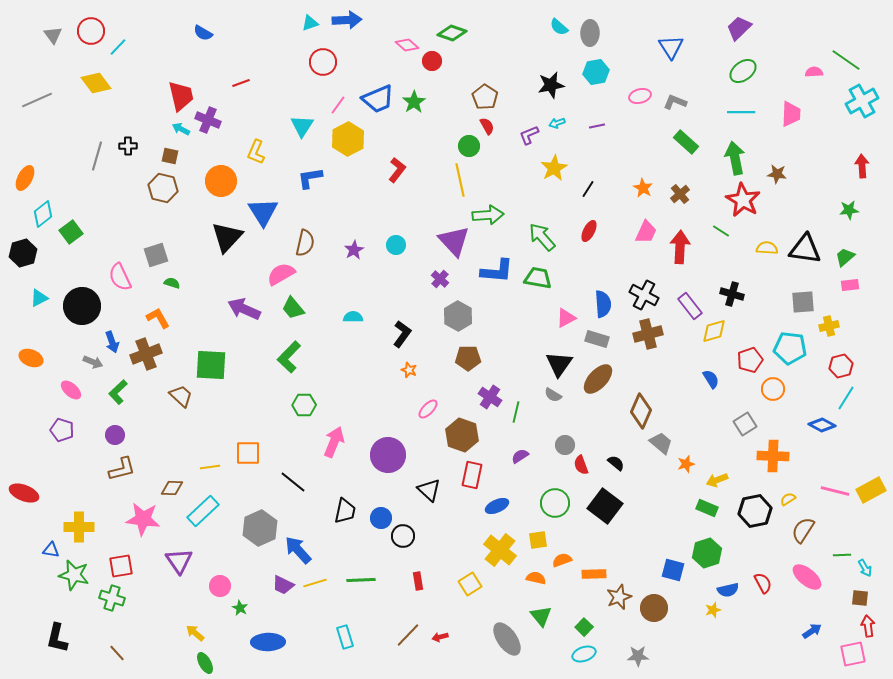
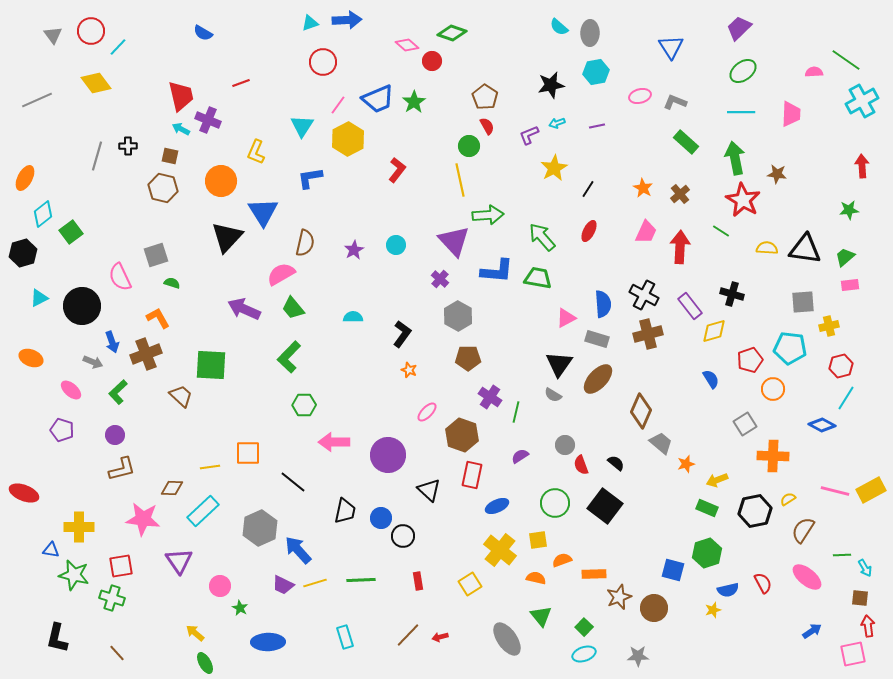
pink ellipse at (428, 409): moved 1 px left, 3 px down
pink arrow at (334, 442): rotated 112 degrees counterclockwise
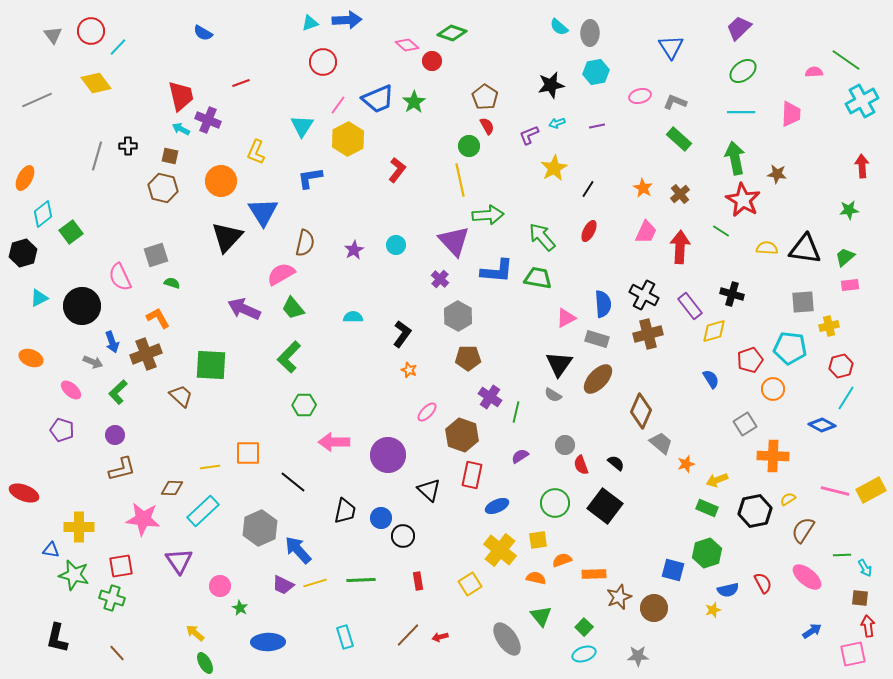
green rectangle at (686, 142): moved 7 px left, 3 px up
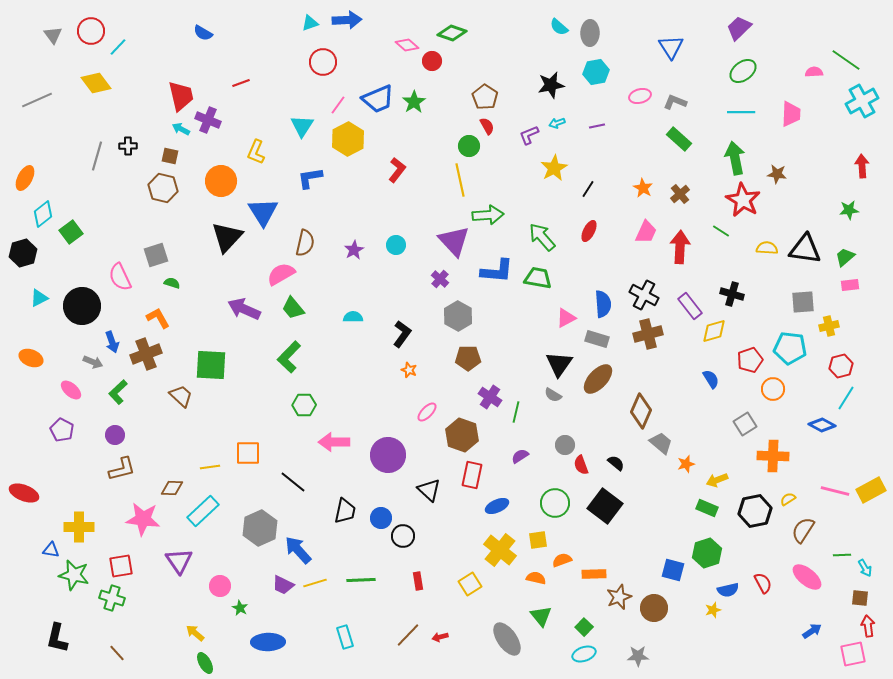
purple pentagon at (62, 430): rotated 10 degrees clockwise
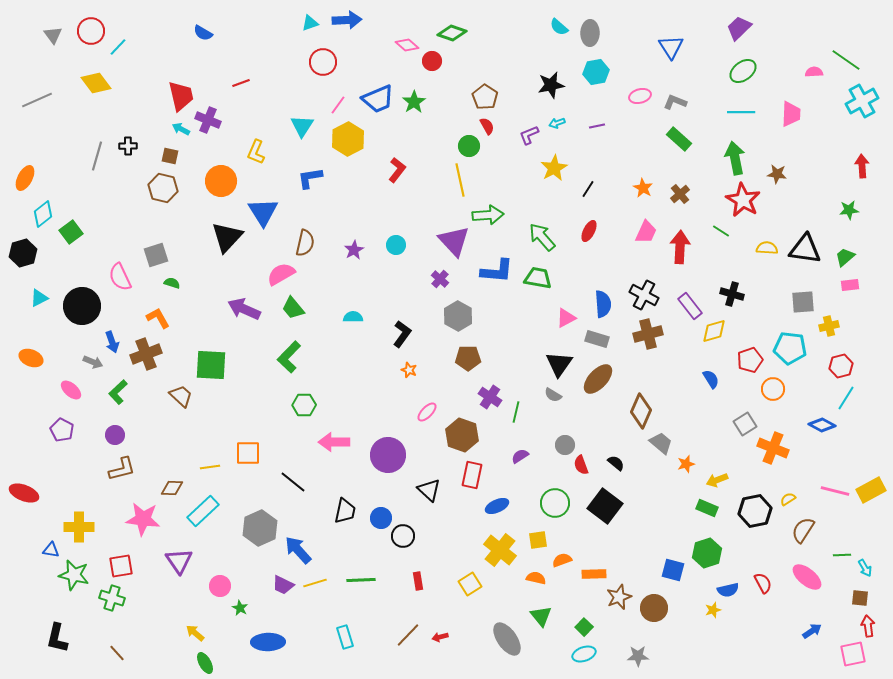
orange cross at (773, 456): moved 8 px up; rotated 20 degrees clockwise
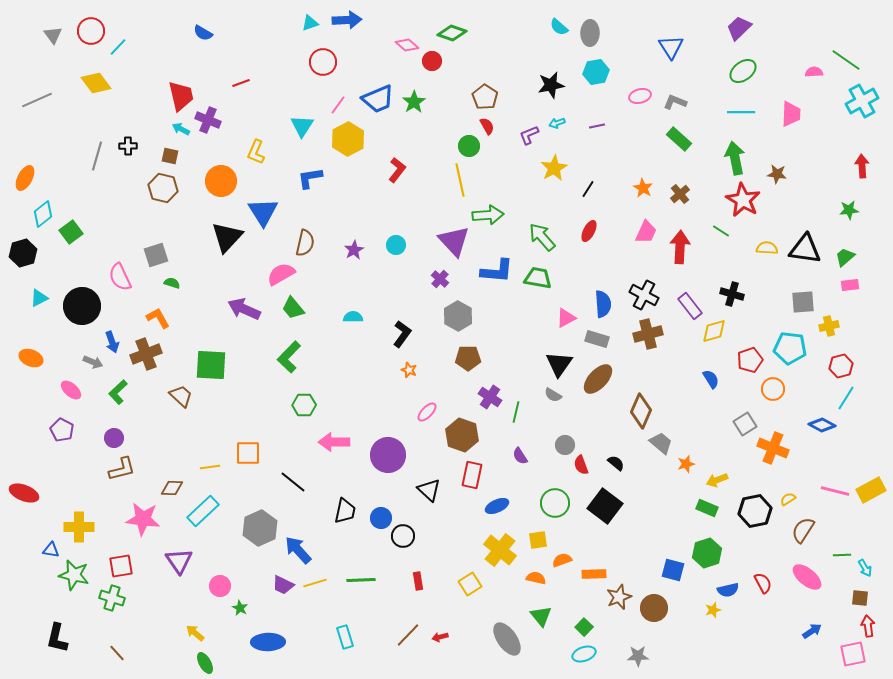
purple circle at (115, 435): moved 1 px left, 3 px down
purple semicircle at (520, 456): rotated 90 degrees counterclockwise
